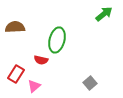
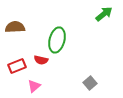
red rectangle: moved 1 px right, 8 px up; rotated 36 degrees clockwise
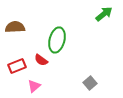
red semicircle: rotated 24 degrees clockwise
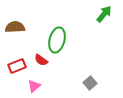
green arrow: rotated 12 degrees counterclockwise
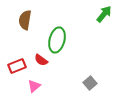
brown semicircle: moved 10 px right, 7 px up; rotated 78 degrees counterclockwise
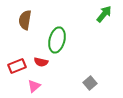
red semicircle: moved 2 px down; rotated 24 degrees counterclockwise
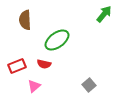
brown semicircle: rotated 12 degrees counterclockwise
green ellipse: rotated 40 degrees clockwise
red semicircle: moved 3 px right, 2 px down
gray square: moved 1 px left, 2 px down
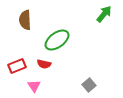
pink triangle: rotated 24 degrees counterclockwise
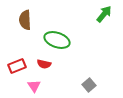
green ellipse: rotated 55 degrees clockwise
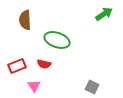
green arrow: rotated 18 degrees clockwise
gray square: moved 3 px right, 2 px down; rotated 24 degrees counterclockwise
